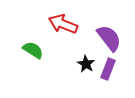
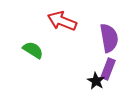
red arrow: moved 1 px left, 3 px up
purple semicircle: rotated 28 degrees clockwise
black star: moved 10 px right, 17 px down
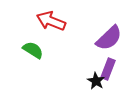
red arrow: moved 11 px left
purple semicircle: rotated 56 degrees clockwise
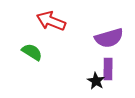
purple semicircle: rotated 28 degrees clockwise
green semicircle: moved 1 px left, 2 px down
purple rectangle: rotated 20 degrees counterclockwise
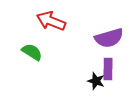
black star: rotated 12 degrees counterclockwise
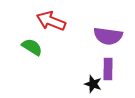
purple semicircle: moved 1 px left, 2 px up; rotated 24 degrees clockwise
green semicircle: moved 5 px up
black star: moved 3 px left, 3 px down
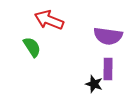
red arrow: moved 2 px left, 1 px up
green semicircle: rotated 25 degrees clockwise
black star: moved 1 px right
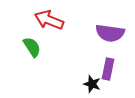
purple semicircle: moved 2 px right, 3 px up
purple rectangle: rotated 10 degrees clockwise
black star: moved 2 px left
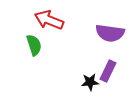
green semicircle: moved 2 px right, 2 px up; rotated 15 degrees clockwise
purple rectangle: moved 2 px down; rotated 15 degrees clockwise
black star: moved 2 px left, 2 px up; rotated 24 degrees counterclockwise
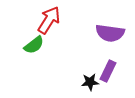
red arrow: rotated 100 degrees clockwise
green semicircle: rotated 70 degrees clockwise
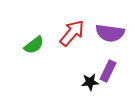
red arrow: moved 23 px right, 13 px down; rotated 8 degrees clockwise
